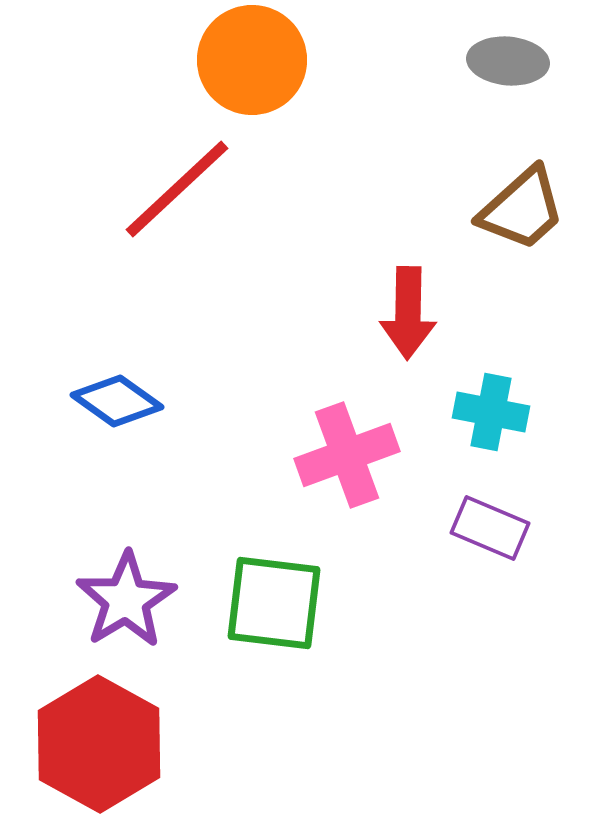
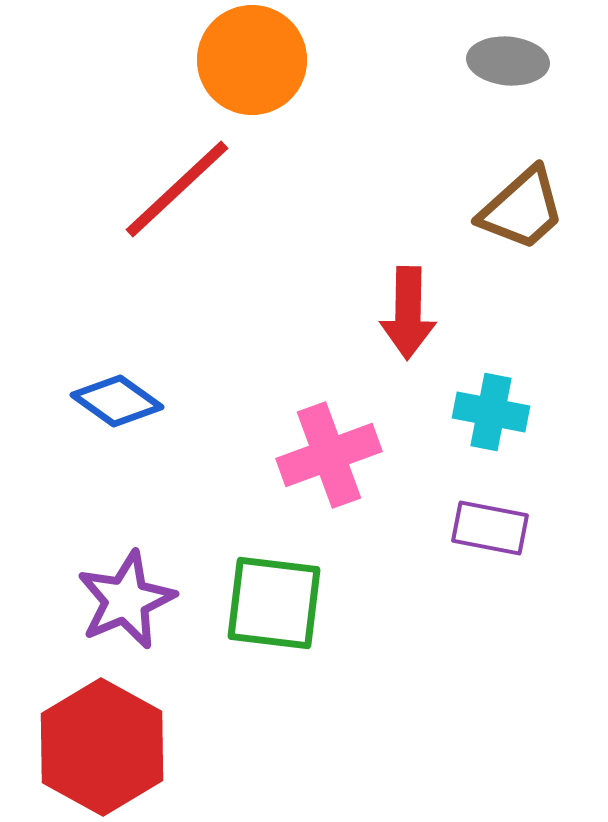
pink cross: moved 18 px left
purple rectangle: rotated 12 degrees counterclockwise
purple star: rotated 8 degrees clockwise
red hexagon: moved 3 px right, 3 px down
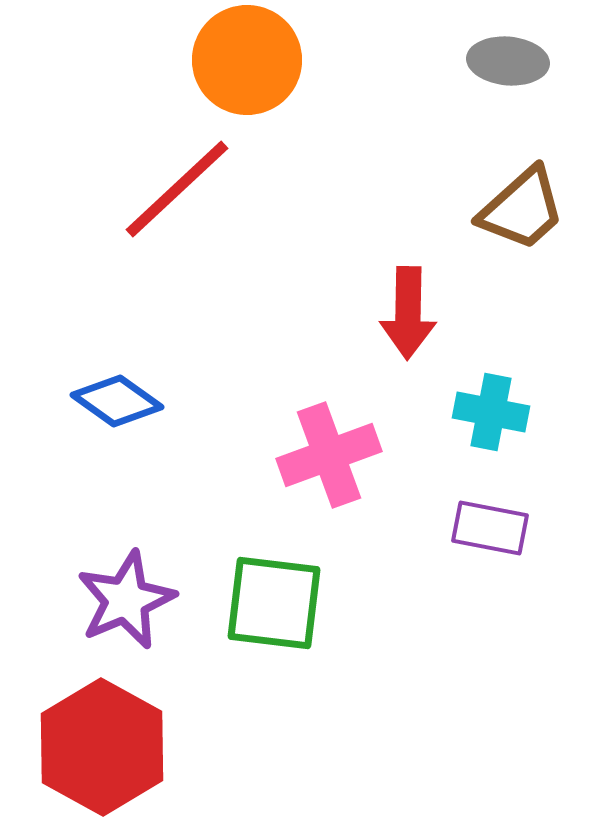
orange circle: moved 5 px left
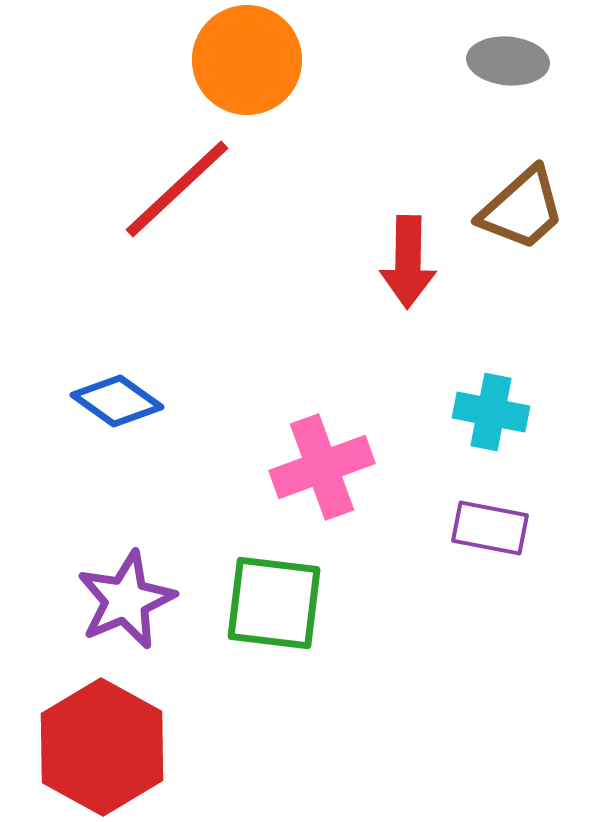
red arrow: moved 51 px up
pink cross: moved 7 px left, 12 px down
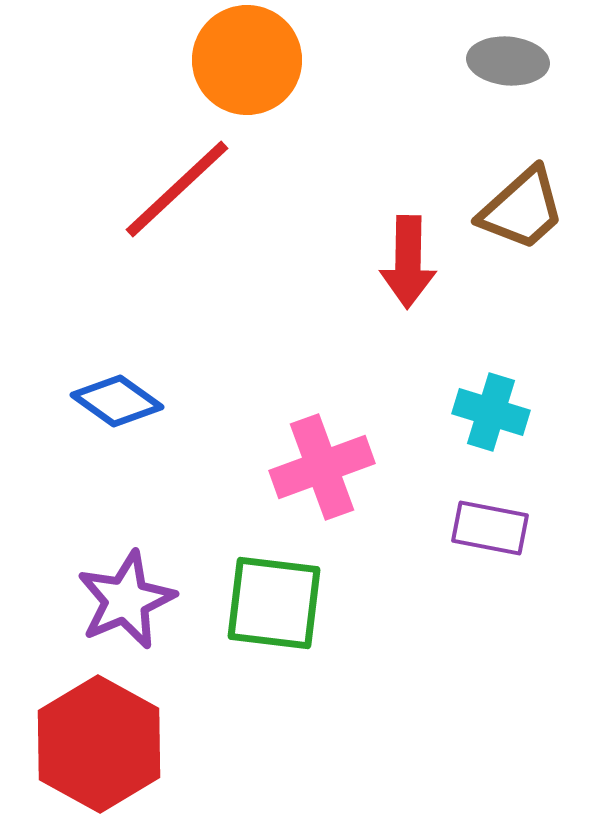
cyan cross: rotated 6 degrees clockwise
red hexagon: moved 3 px left, 3 px up
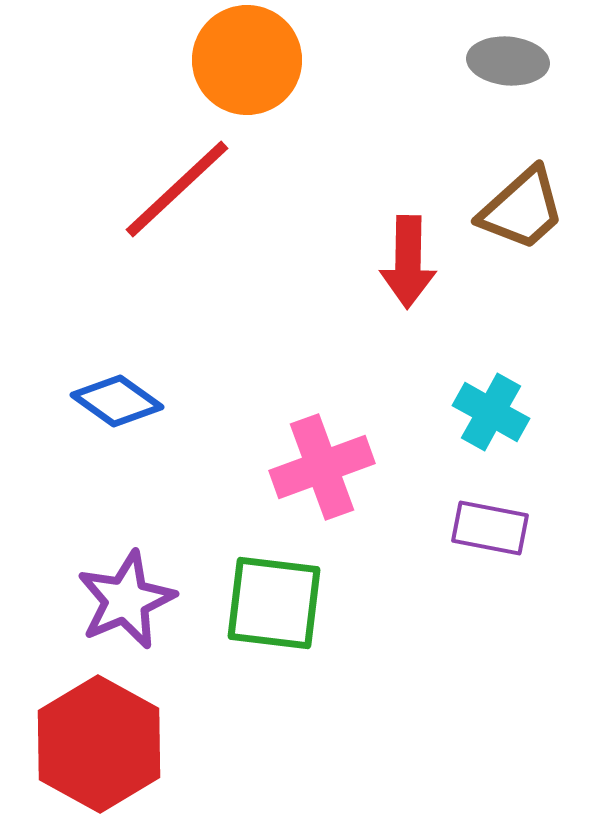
cyan cross: rotated 12 degrees clockwise
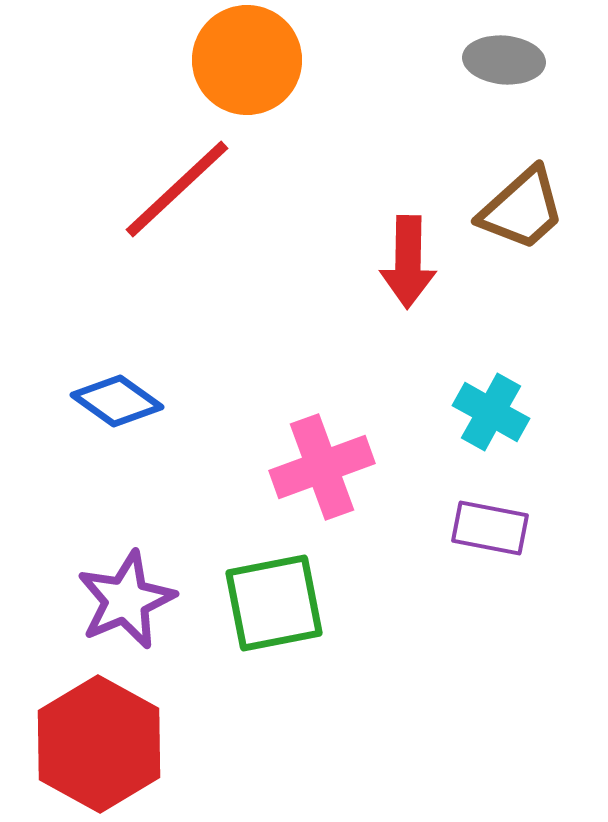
gray ellipse: moved 4 px left, 1 px up
green square: rotated 18 degrees counterclockwise
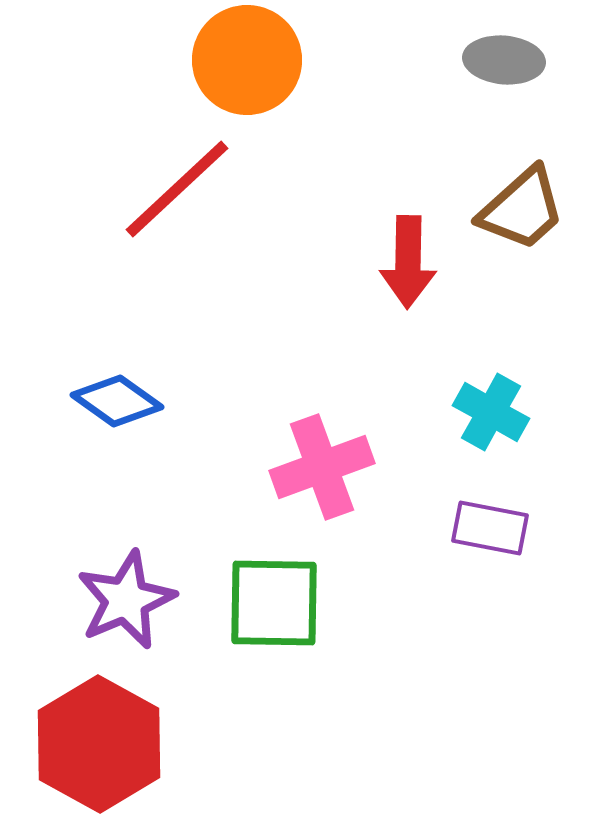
green square: rotated 12 degrees clockwise
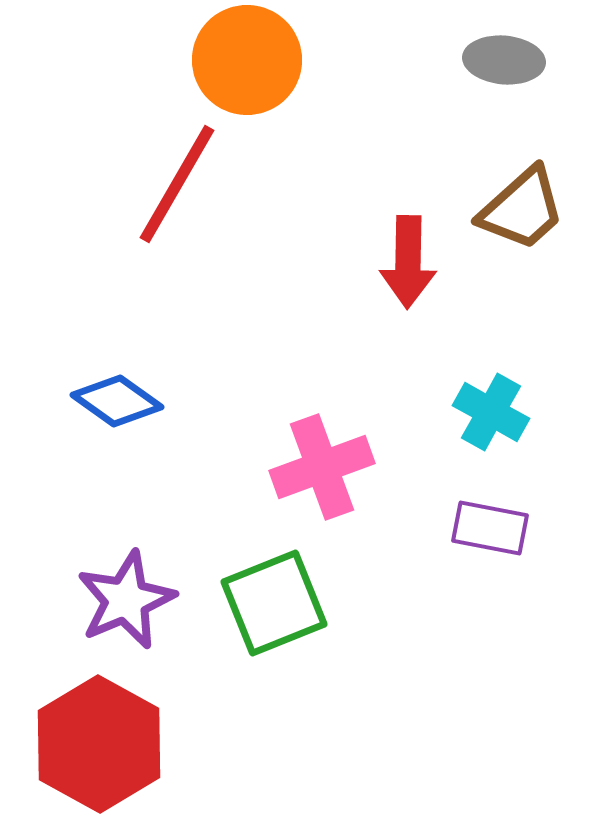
red line: moved 5 px up; rotated 17 degrees counterclockwise
green square: rotated 23 degrees counterclockwise
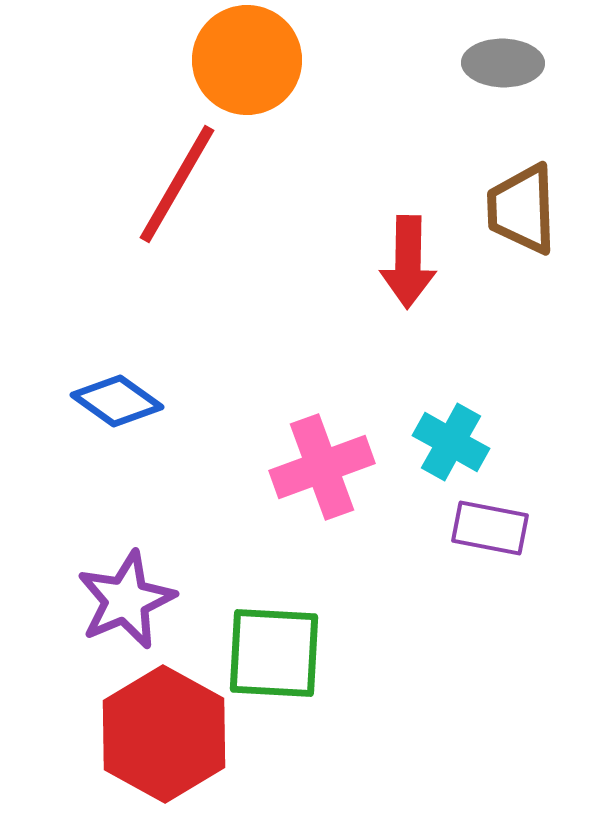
gray ellipse: moved 1 px left, 3 px down; rotated 4 degrees counterclockwise
brown trapezoid: rotated 130 degrees clockwise
cyan cross: moved 40 px left, 30 px down
green square: moved 50 px down; rotated 25 degrees clockwise
red hexagon: moved 65 px right, 10 px up
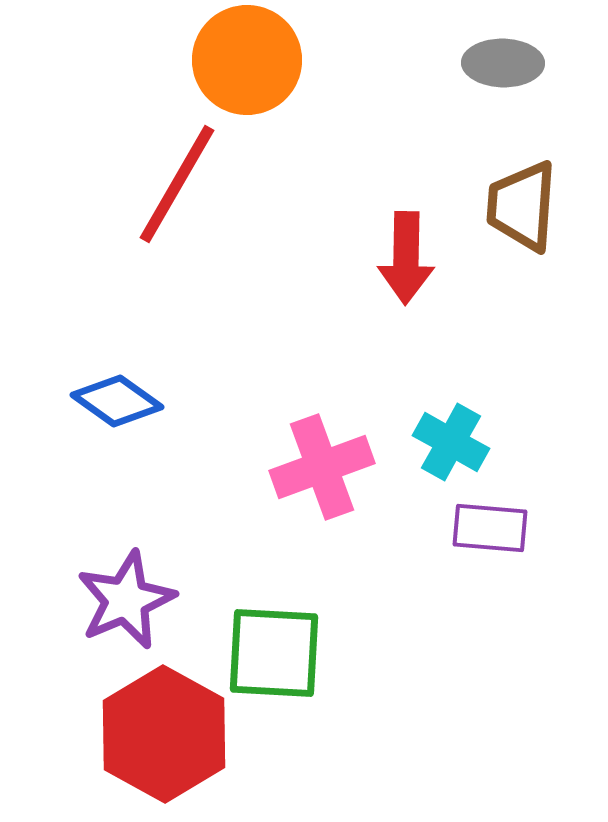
brown trapezoid: moved 3 px up; rotated 6 degrees clockwise
red arrow: moved 2 px left, 4 px up
purple rectangle: rotated 6 degrees counterclockwise
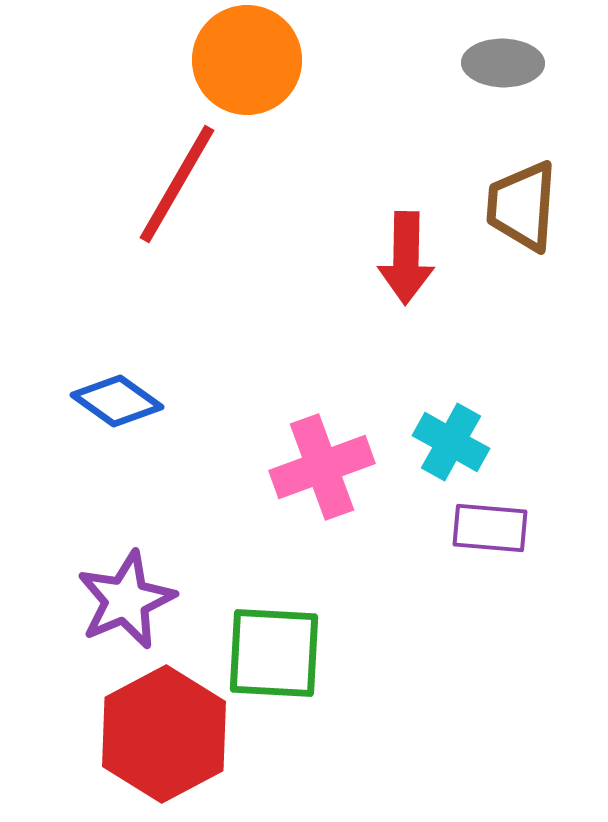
red hexagon: rotated 3 degrees clockwise
